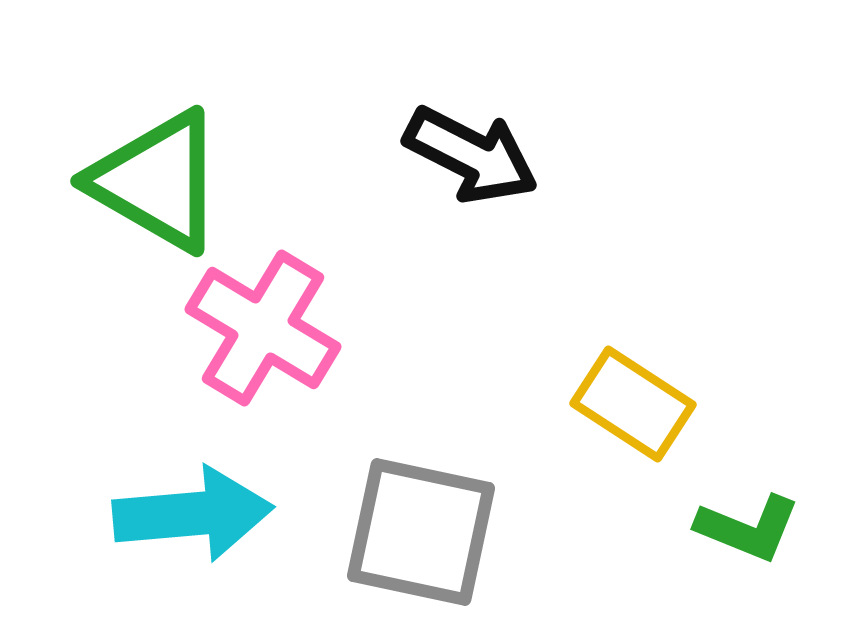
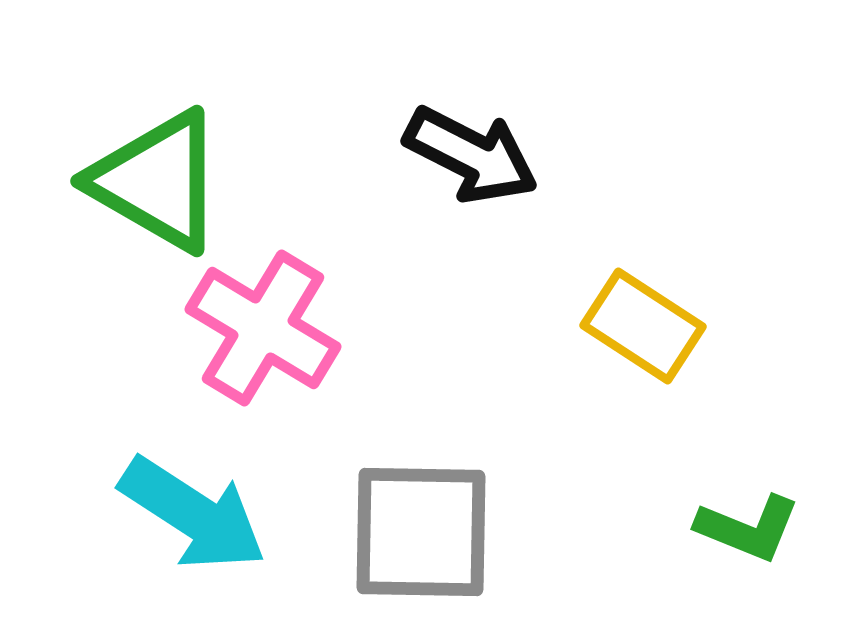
yellow rectangle: moved 10 px right, 78 px up
cyan arrow: rotated 38 degrees clockwise
gray square: rotated 11 degrees counterclockwise
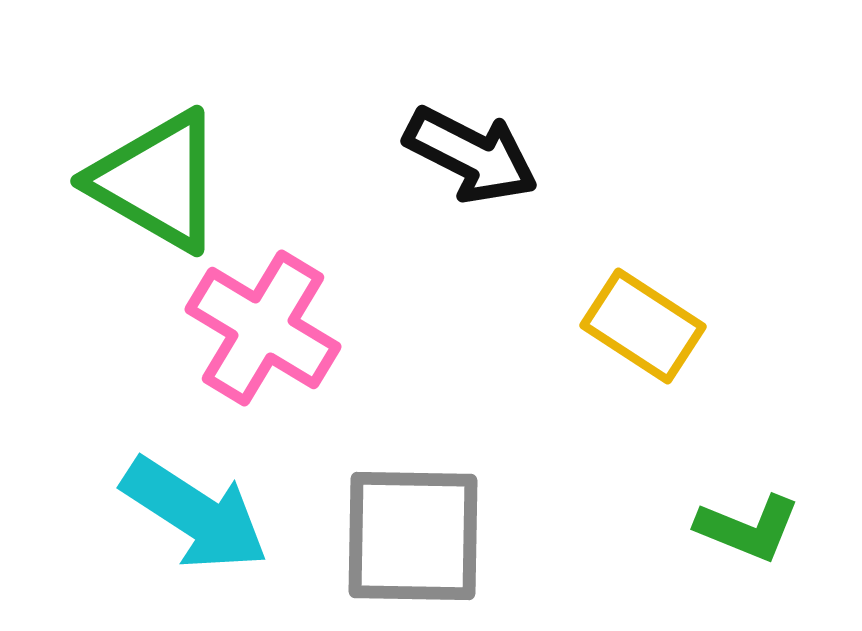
cyan arrow: moved 2 px right
gray square: moved 8 px left, 4 px down
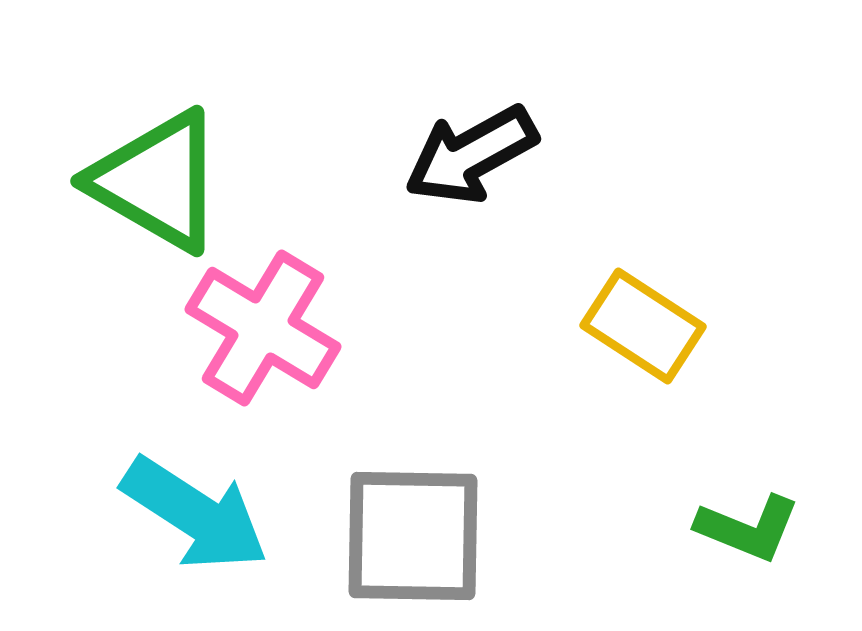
black arrow: rotated 124 degrees clockwise
